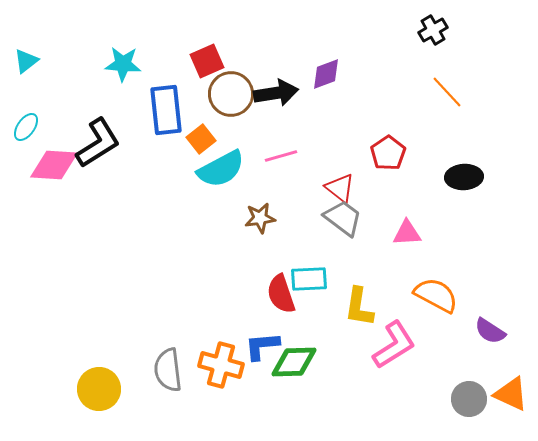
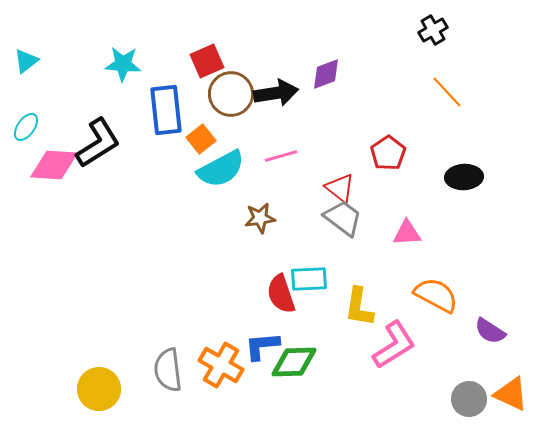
orange cross: rotated 15 degrees clockwise
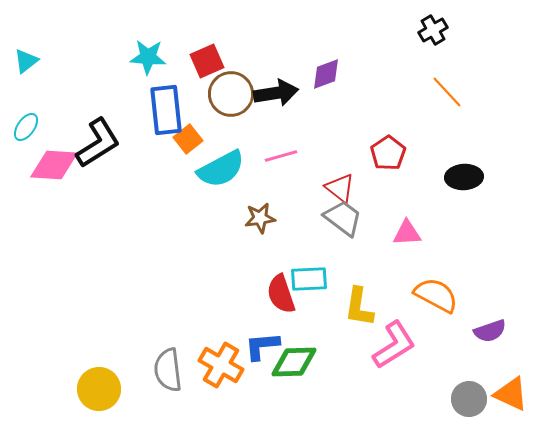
cyan star: moved 25 px right, 7 px up
orange square: moved 13 px left
purple semicircle: rotated 52 degrees counterclockwise
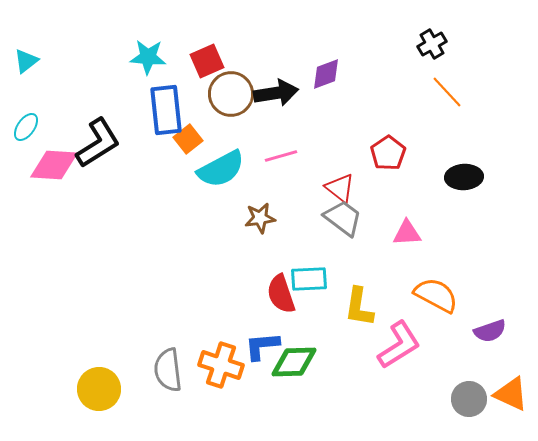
black cross: moved 1 px left, 14 px down
pink L-shape: moved 5 px right
orange cross: rotated 12 degrees counterclockwise
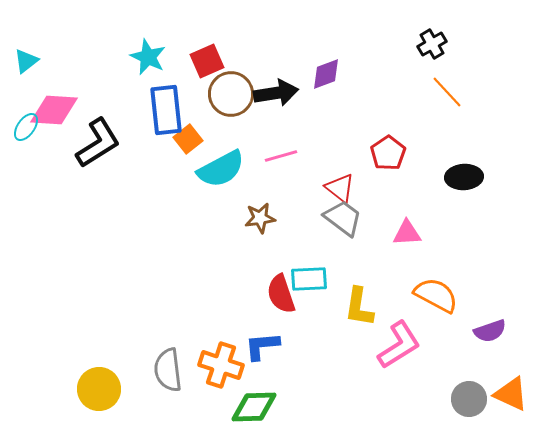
cyan star: rotated 21 degrees clockwise
pink diamond: moved 55 px up
green diamond: moved 40 px left, 45 px down
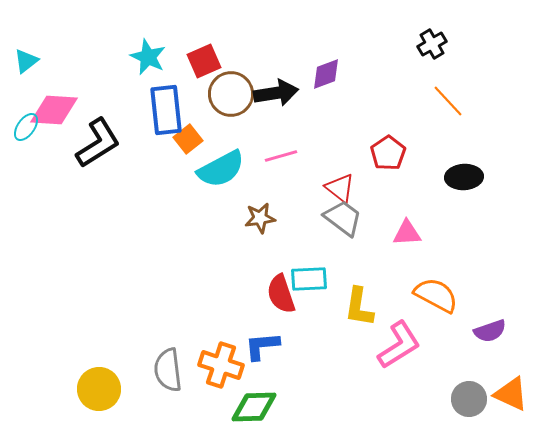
red square: moved 3 px left
orange line: moved 1 px right, 9 px down
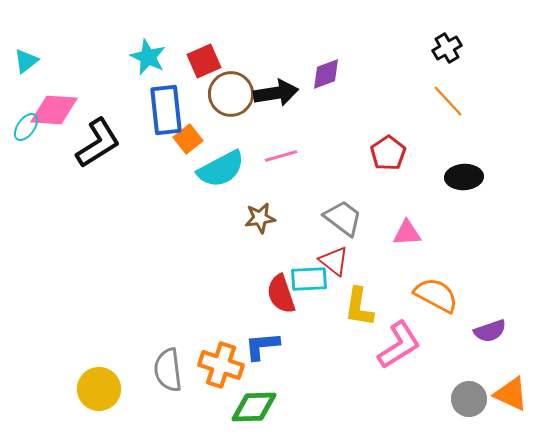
black cross: moved 15 px right, 4 px down
red triangle: moved 6 px left, 73 px down
